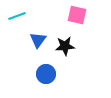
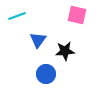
black star: moved 5 px down
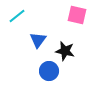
cyan line: rotated 18 degrees counterclockwise
black star: rotated 18 degrees clockwise
blue circle: moved 3 px right, 3 px up
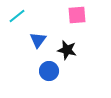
pink square: rotated 18 degrees counterclockwise
black star: moved 2 px right, 1 px up
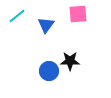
pink square: moved 1 px right, 1 px up
blue triangle: moved 8 px right, 15 px up
black star: moved 3 px right, 11 px down; rotated 12 degrees counterclockwise
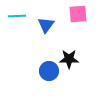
cyan line: rotated 36 degrees clockwise
black star: moved 1 px left, 2 px up
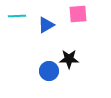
blue triangle: rotated 24 degrees clockwise
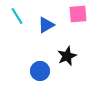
cyan line: rotated 60 degrees clockwise
black star: moved 2 px left, 3 px up; rotated 24 degrees counterclockwise
blue circle: moved 9 px left
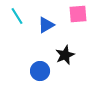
black star: moved 2 px left, 1 px up
